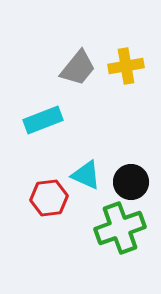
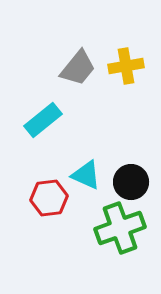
cyan rectangle: rotated 18 degrees counterclockwise
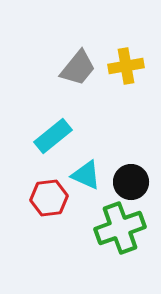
cyan rectangle: moved 10 px right, 16 px down
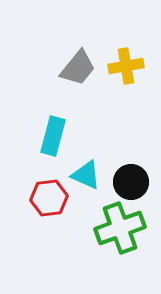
cyan rectangle: rotated 36 degrees counterclockwise
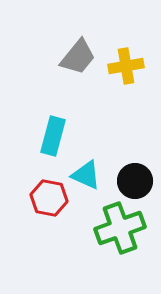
gray trapezoid: moved 11 px up
black circle: moved 4 px right, 1 px up
red hexagon: rotated 18 degrees clockwise
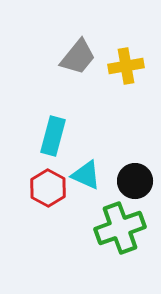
red hexagon: moved 1 px left, 10 px up; rotated 18 degrees clockwise
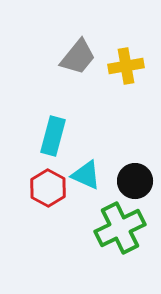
green cross: rotated 6 degrees counterclockwise
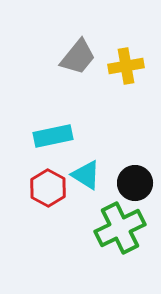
cyan rectangle: rotated 63 degrees clockwise
cyan triangle: rotated 8 degrees clockwise
black circle: moved 2 px down
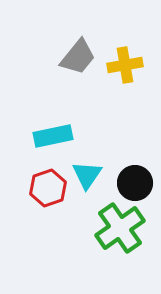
yellow cross: moved 1 px left, 1 px up
cyan triangle: moved 1 px right; rotated 32 degrees clockwise
red hexagon: rotated 12 degrees clockwise
green cross: rotated 9 degrees counterclockwise
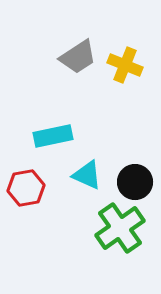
gray trapezoid: rotated 18 degrees clockwise
yellow cross: rotated 32 degrees clockwise
cyan triangle: rotated 40 degrees counterclockwise
black circle: moved 1 px up
red hexagon: moved 22 px left; rotated 9 degrees clockwise
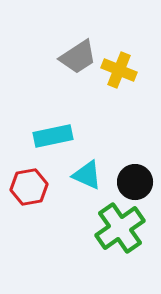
yellow cross: moved 6 px left, 5 px down
red hexagon: moved 3 px right, 1 px up
